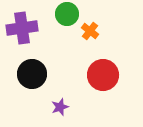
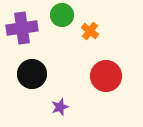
green circle: moved 5 px left, 1 px down
red circle: moved 3 px right, 1 px down
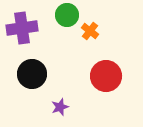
green circle: moved 5 px right
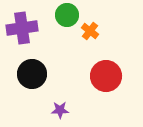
purple star: moved 3 px down; rotated 18 degrees clockwise
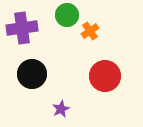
orange cross: rotated 18 degrees clockwise
red circle: moved 1 px left
purple star: moved 1 px right, 1 px up; rotated 24 degrees counterclockwise
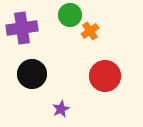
green circle: moved 3 px right
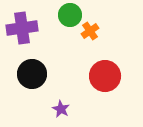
purple star: rotated 18 degrees counterclockwise
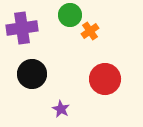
red circle: moved 3 px down
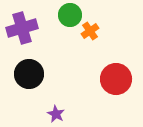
purple cross: rotated 8 degrees counterclockwise
black circle: moved 3 px left
red circle: moved 11 px right
purple star: moved 5 px left, 5 px down
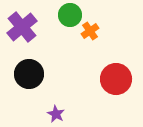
purple cross: moved 1 px up; rotated 24 degrees counterclockwise
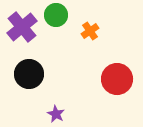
green circle: moved 14 px left
red circle: moved 1 px right
